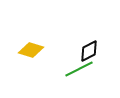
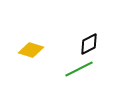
black diamond: moved 7 px up
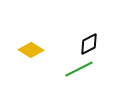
yellow diamond: rotated 15 degrees clockwise
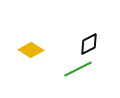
green line: moved 1 px left
